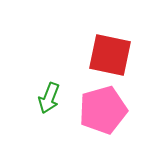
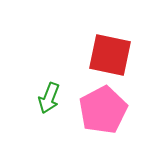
pink pentagon: rotated 12 degrees counterclockwise
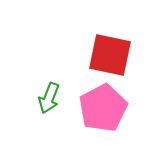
pink pentagon: moved 2 px up
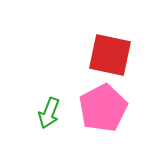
green arrow: moved 15 px down
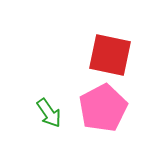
green arrow: rotated 56 degrees counterclockwise
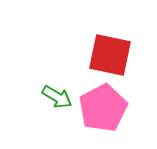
green arrow: moved 8 px right, 16 px up; rotated 24 degrees counterclockwise
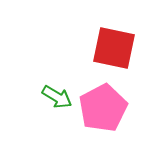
red square: moved 4 px right, 7 px up
